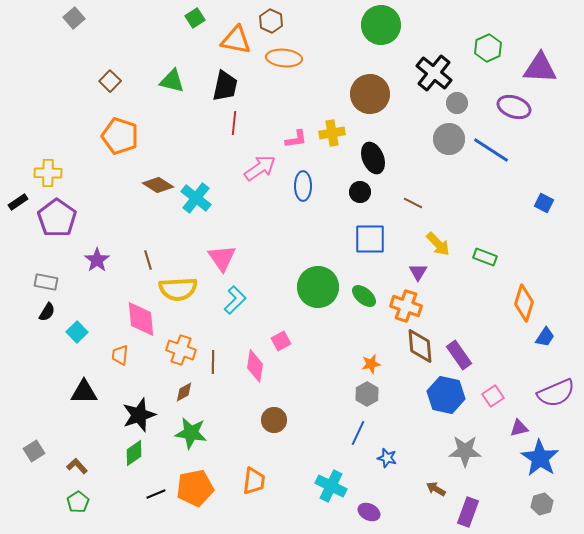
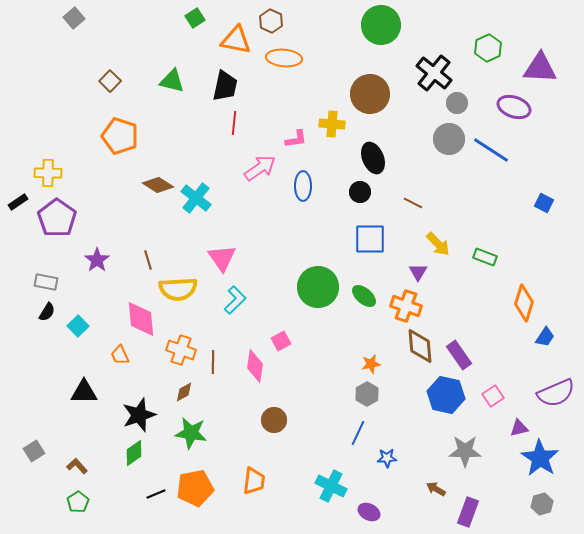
yellow cross at (332, 133): moved 9 px up; rotated 15 degrees clockwise
cyan square at (77, 332): moved 1 px right, 6 px up
orange trapezoid at (120, 355): rotated 30 degrees counterclockwise
blue star at (387, 458): rotated 18 degrees counterclockwise
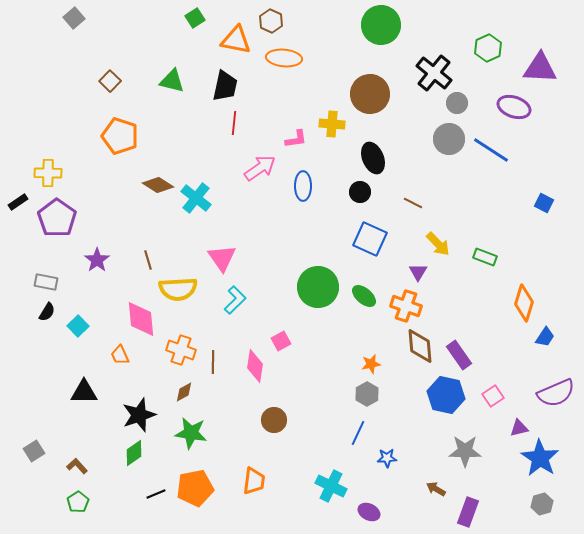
blue square at (370, 239): rotated 24 degrees clockwise
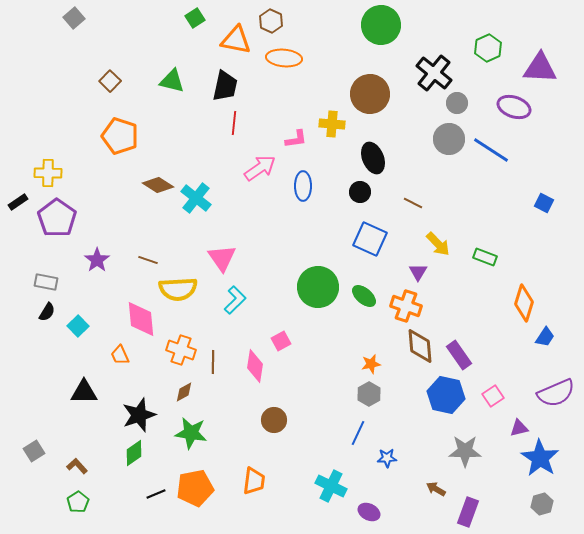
brown line at (148, 260): rotated 54 degrees counterclockwise
gray hexagon at (367, 394): moved 2 px right
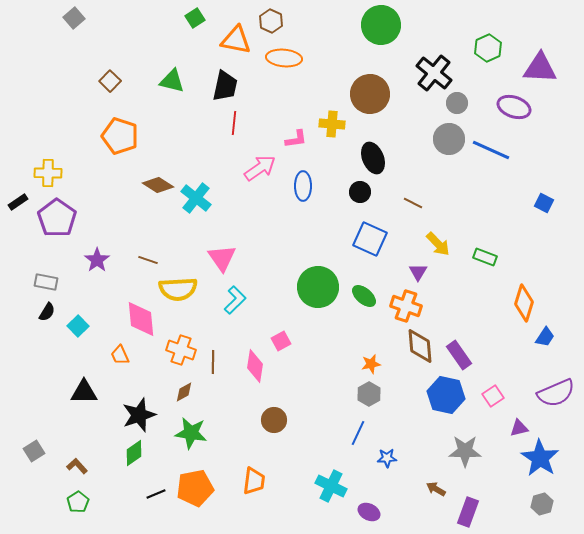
blue line at (491, 150): rotated 9 degrees counterclockwise
